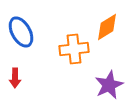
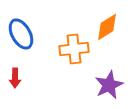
blue ellipse: moved 2 px down
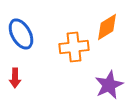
orange cross: moved 2 px up
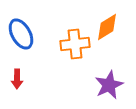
orange cross: moved 1 px right, 3 px up
red arrow: moved 2 px right, 1 px down
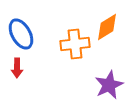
red arrow: moved 11 px up
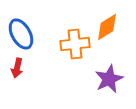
red arrow: rotated 12 degrees clockwise
purple star: moved 6 px up
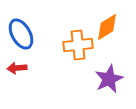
orange cross: moved 3 px right, 1 px down
red arrow: rotated 72 degrees clockwise
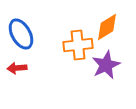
purple star: moved 3 px left, 14 px up
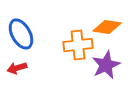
orange diamond: rotated 40 degrees clockwise
red arrow: rotated 12 degrees counterclockwise
